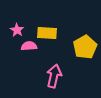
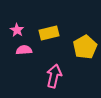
yellow rectangle: moved 2 px right; rotated 18 degrees counterclockwise
pink semicircle: moved 5 px left, 4 px down
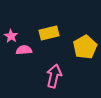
pink star: moved 6 px left, 6 px down
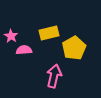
yellow pentagon: moved 11 px left, 1 px down
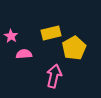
yellow rectangle: moved 2 px right
pink semicircle: moved 4 px down
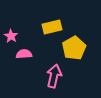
yellow rectangle: moved 1 px right, 6 px up
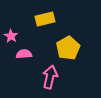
yellow rectangle: moved 7 px left, 8 px up
yellow pentagon: moved 6 px left
pink arrow: moved 4 px left, 1 px down
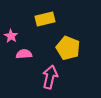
yellow pentagon: rotated 20 degrees counterclockwise
